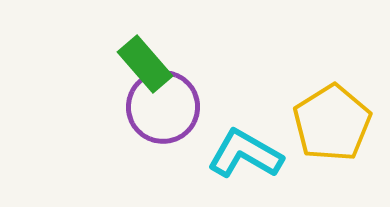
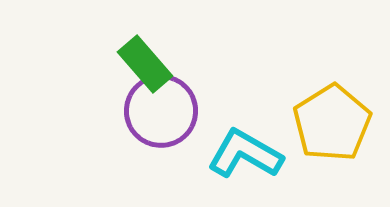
purple circle: moved 2 px left, 4 px down
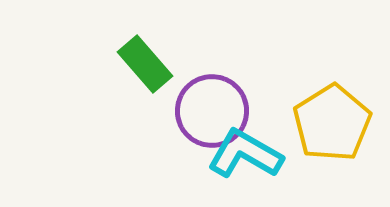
purple circle: moved 51 px right
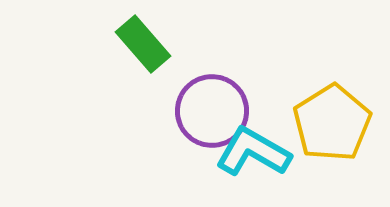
green rectangle: moved 2 px left, 20 px up
cyan L-shape: moved 8 px right, 2 px up
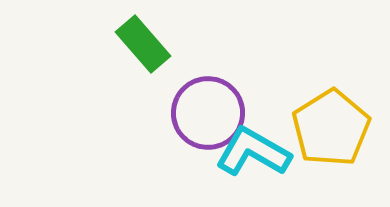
purple circle: moved 4 px left, 2 px down
yellow pentagon: moved 1 px left, 5 px down
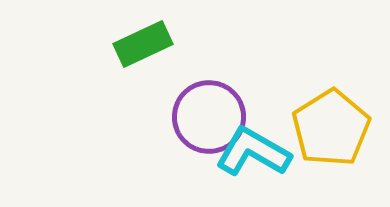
green rectangle: rotated 74 degrees counterclockwise
purple circle: moved 1 px right, 4 px down
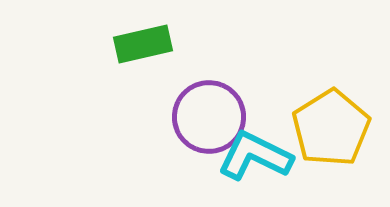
green rectangle: rotated 12 degrees clockwise
cyan L-shape: moved 2 px right, 4 px down; rotated 4 degrees counterclockwise
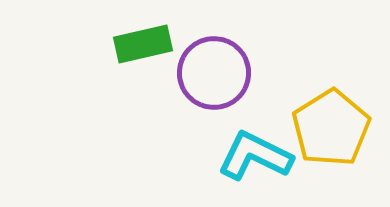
purple circle: moved 5 px right, 44 px up
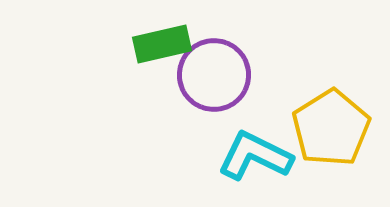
green rectangle: moved 19 px right
purple circle: moved 2 px down
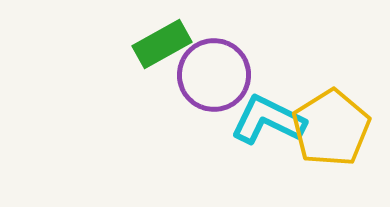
green rectangle: rotated 16 degrees counterclockwise
cyan L-shape: moved 13 px right, 36 px up
